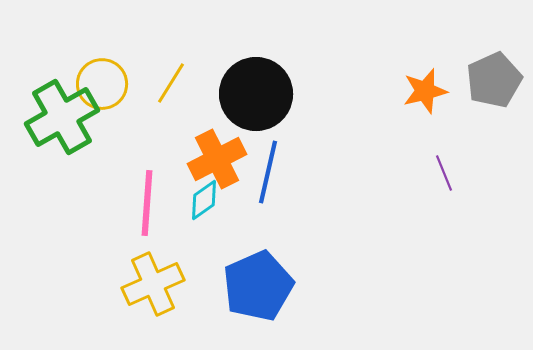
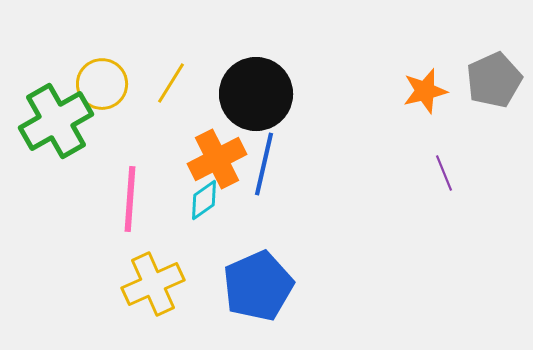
green cross: moved 6 px left, 4 px down
blue line: moved 4 px left, 8 px up
pink line: moved 17 px left, 4 px up
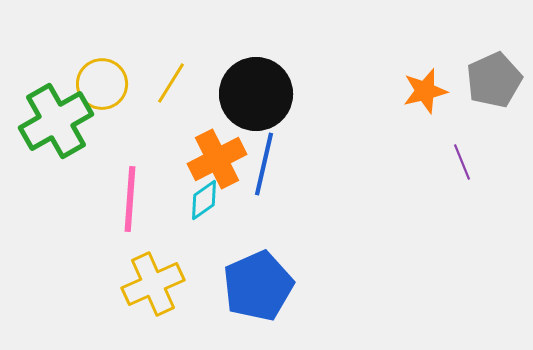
purple line: moved 18 px right, 11 px up
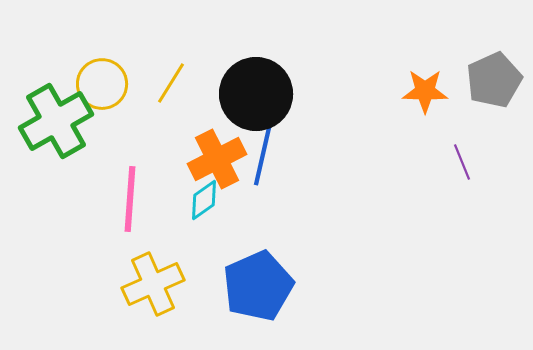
orange star: rotated 15 degrees clockwise
blue line: moved 1 px left, 10 px up
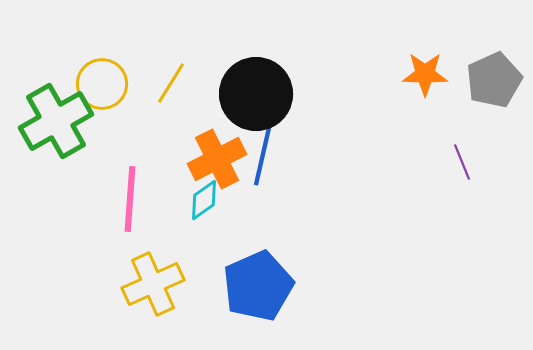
orange star: moved 17 px up
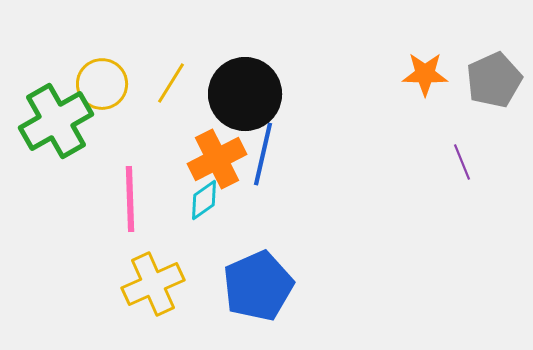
black circle: moved 11 px left
pink line: rotated 6 degrees counterclockwise
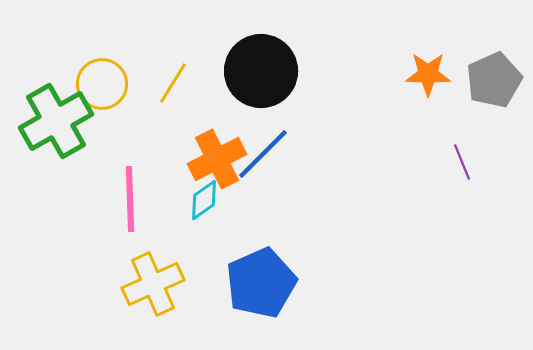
orange star: moved 3 px right
yellow line: moved 2 px right
black circle: moved 16 px right, 23 px up
blue line: rotated 32 degrees clockwise
blue pentagon: moved 3 px right, 3 px up
